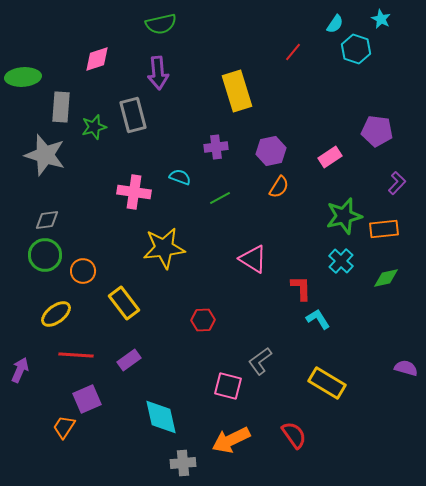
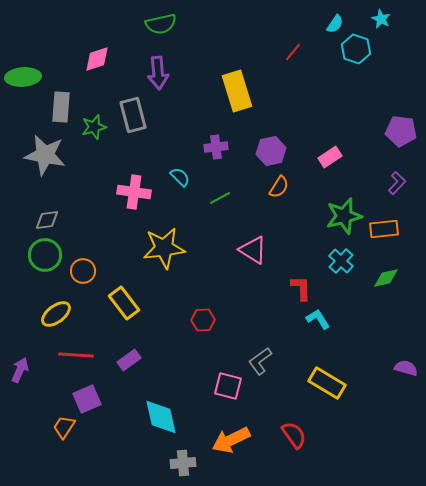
purple pentagon at (377, 131): moved 24 px right
gray star at (45, 155): rotated 6 degrees counterclockwise
cyan semicircle at (180, 177): rotated 25 degrees clockwise
pink triangle at (253, 259): moved 9 px up
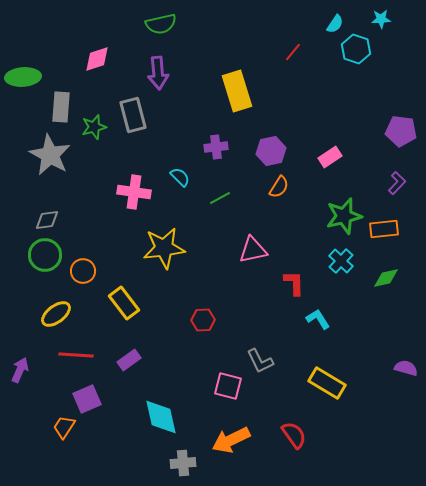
cyan star at (381, 19): rotated 30 degrees counterclockwise
gray star at (45, 155): moved 5 px right; rotated 18 degrees clockwise
pink triangle at (253, 250): rotated 44 degrees counterclockwise
red L-shape at (301, 288): moved 7 px left, 5 px up
gray L-shape at (260, 361): rotated 80 degrees counterclockwise
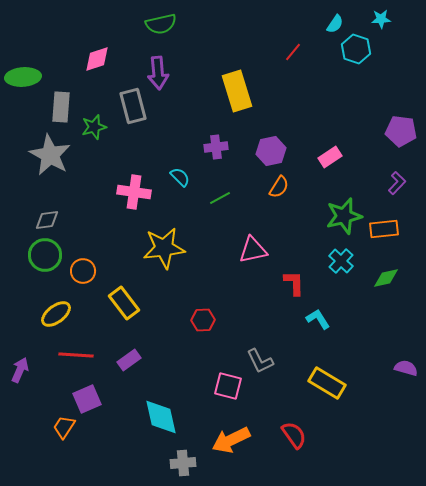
gray rectangle at (133, 115): moved 9 px up
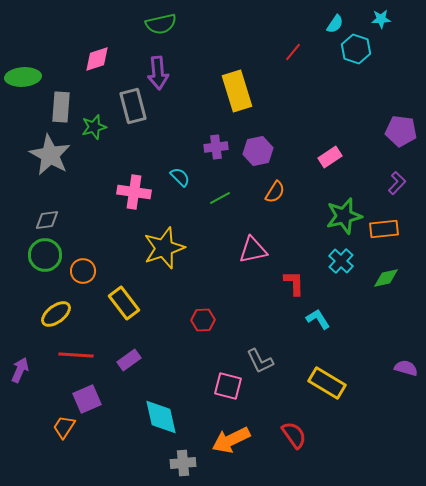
purple hexagon at (271, 151): moved 13 px left
orange semicircle at (279, 187): moved 4 px left, 5 px down
yellow star at (164, 248): rotated 12 degrees counterclockwise
